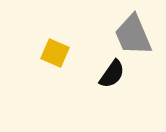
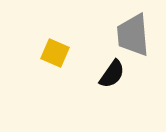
gray trapezoid: rotated 18 degrees clockwise
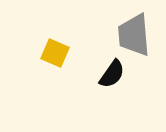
gray trapezoid: moved 1 px right
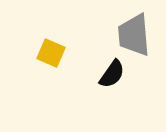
yellow square: moved 4 px left
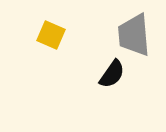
yellow square: moved 18 px up
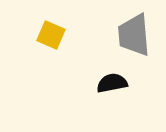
black semicircle: moved 9 px down; rotated 136 degrees counterclockwise
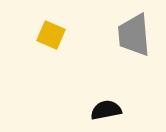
black semicircle: moved 6 px left, 27 px down
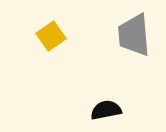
yellow square: moved 1 px down; rotated 32 degrees clockwise
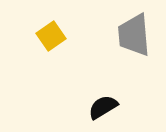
black semicircle: moved 3 px left, 3 px up; rotated 20 degrees counterclockwise
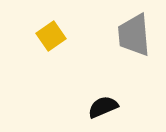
black semicircle: rotated 8 degrees clockwise
